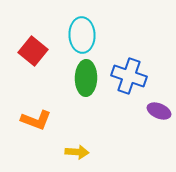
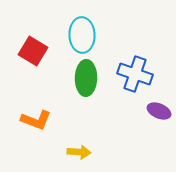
red square: rotated 8 degrees counterclockwise
blue cross: moved 6 px right, 2 px up
yellow arrow: moved 2 px right
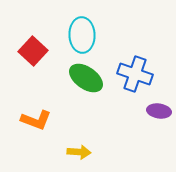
red square: rotated 12 degrees clockwise
green ellipse: rotated 56 degrees counterclockwise
purple ellipse: rotated 15 degrees counterclockwise
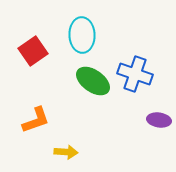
red square: rotated 12 degrees clockwise
green ellipse: moved 7 px right, 3 px down
purple ellipse: moved 9 px down
orange L-shape: rotated 40 degrees counterclockwise
yellow arrow: moved 13 px left
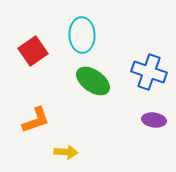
blue cross: moved 14 px right, 2 px up
purple ellipse: moved 5 px left
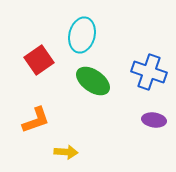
cyan ellipse: rotated 16 degrees clockwise
red square: moved 6 px right, 9 px down
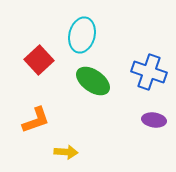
red square: rotated 8 degrees counterclockwise
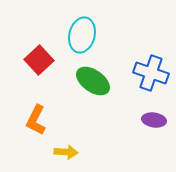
blue cross: moved 2 px right, 1 px down
orange L-shape: rotated 136 degrees clockwise
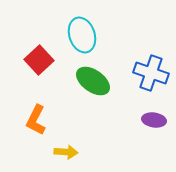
cyan ellipse: rotated 32 degrees counterclockwise
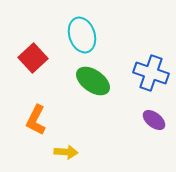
red square: moved 6 px left, 2 px up
purple ellipse: rotated 30 degrees clockwise
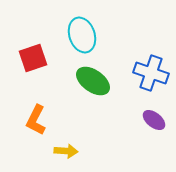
red square: rotated 24 degrees clockwise
yellow arrow: moved 1 px up
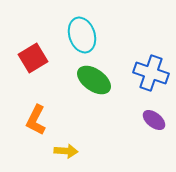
red square: rotated 12 degrees counterclockwise
green ellipse: moved 1 px right, 1 px up
